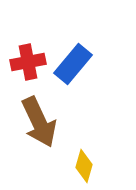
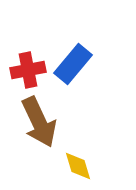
red cross: moved 8 px down
yellow diamond: moved 6 px left; rotated 32 degrees counterclockwise
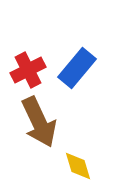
blue rectangle: moved 4 px right, 4 px down
red cross: rotated 16 degrees counterclockwise
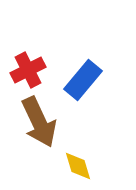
blue rectangle: moved 6 px right, 12 px down
